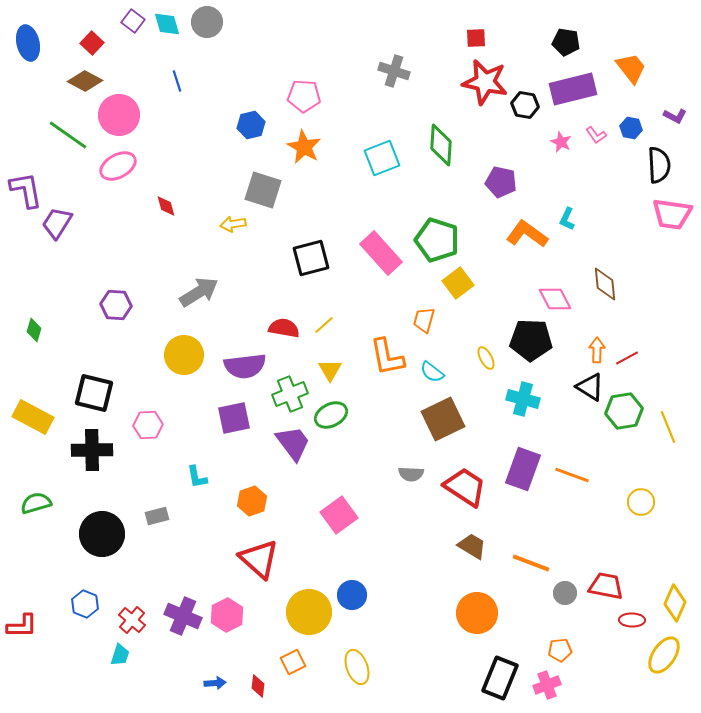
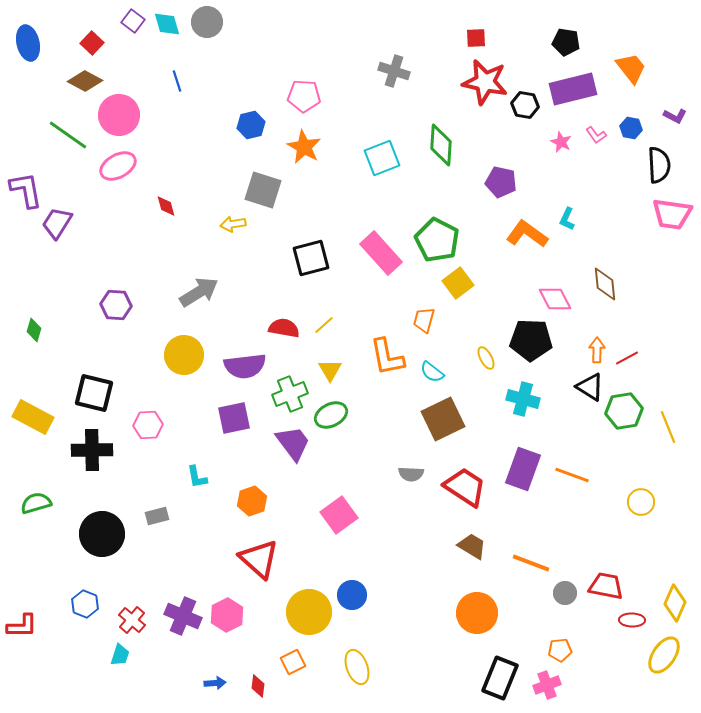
green pentagon at (437, 240): rotated 9 degrees clockwise
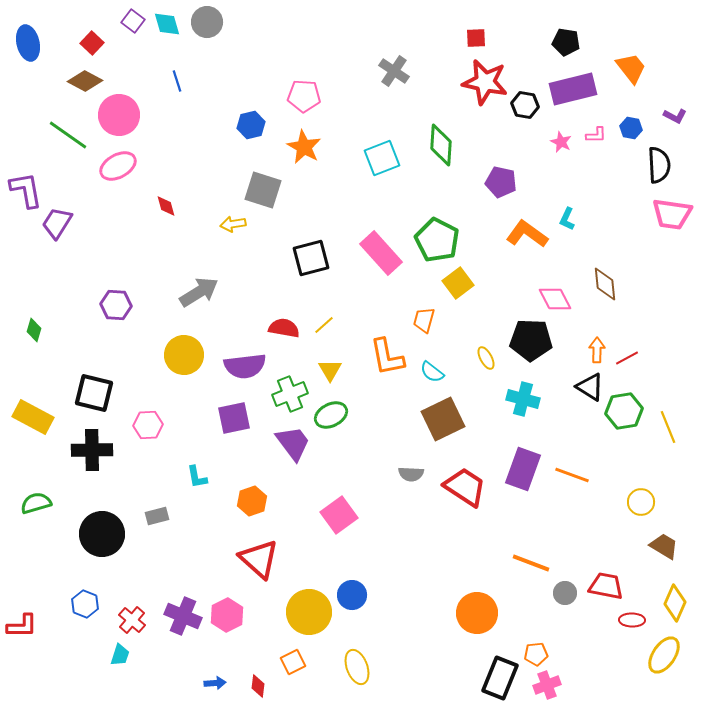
gray cross at (394, 71): rotated 16 degrees clockwise
pink L-shape at (596, 135): rotated 55 degrees counterclockwise
brown trapezoid at (472, 546): moved 192 px right
orange pentagon at (560, 650): moved 24 px left, 4 px down
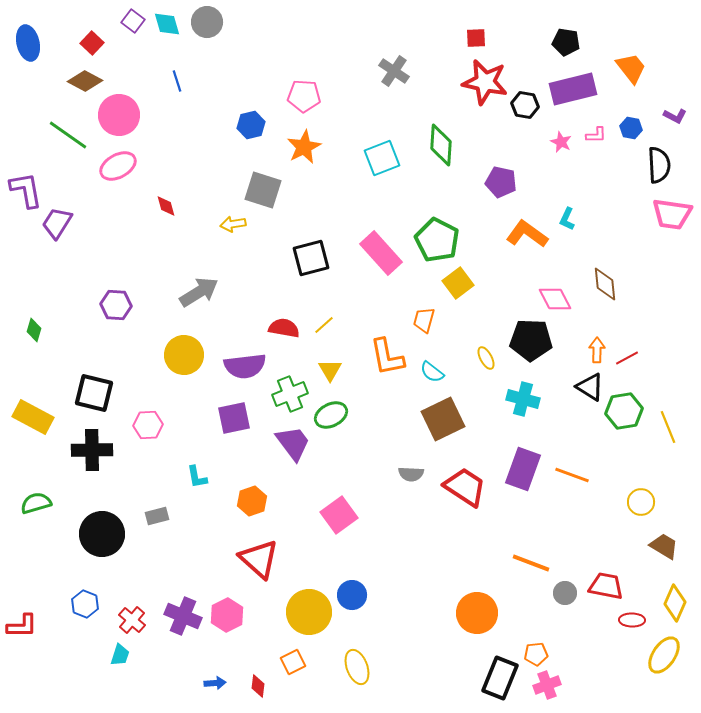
orange star at (304, 147): rotated 16 degrees clockwise
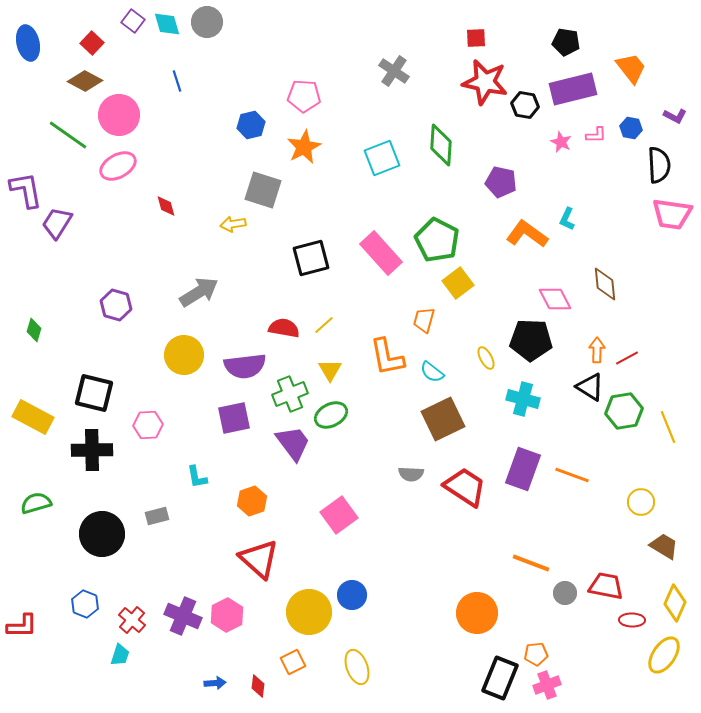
purple hexagon at (116, 305): rotated 12 degrees clockwise
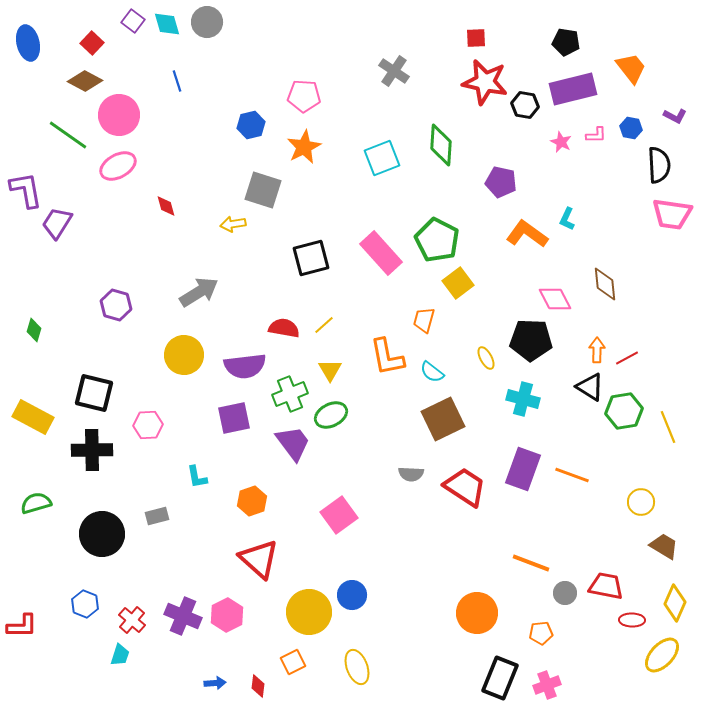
orange pentagon at (536, 654): moved 5 px right, 21 px up
yellow ellipse at (664, 655): moved 2 px left; rotated 9 degrees clockwise
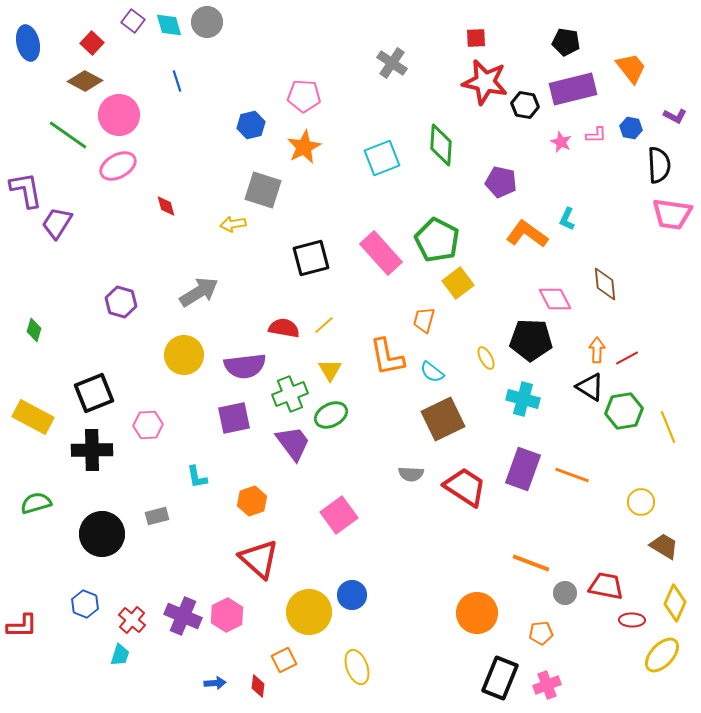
cyan diamond at (167, 24): moved 2 px right, 1 px down
gray cross at (394, 71): moved 2 px left, 8 px up
purple hexagon at (116, 305): moved 5 px right, 3 px up
black square at (94, 393): rotated 36 degrees counterclockwise
orange square at (293, 662): moved 9 px left, 2 px up
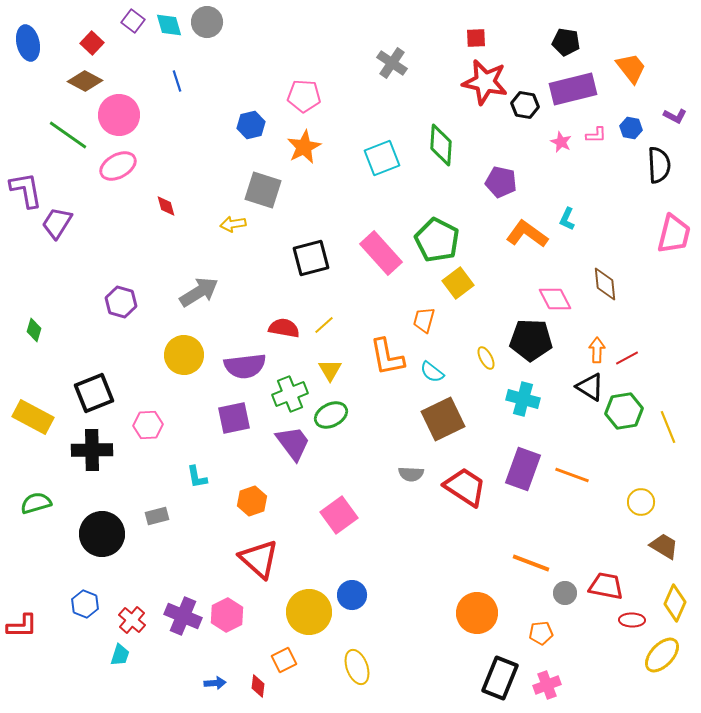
pink trapezoid at (672, 214): moved 2 px right, 20 px down; rotated 84 degrees counterclockwise
